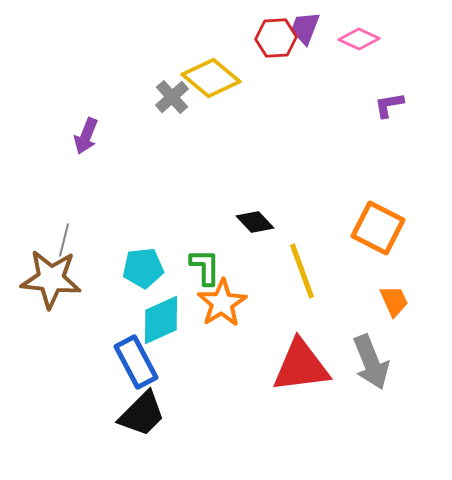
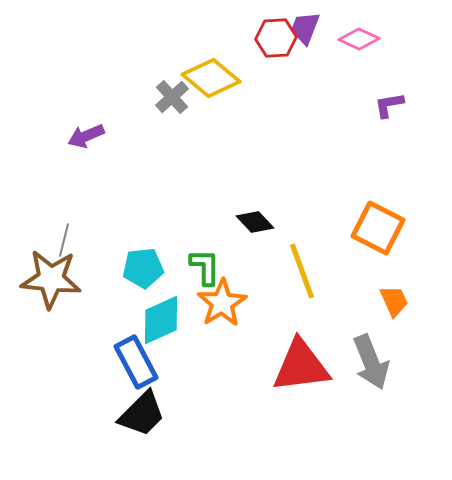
purple arrow: rotated 45 degrees clockwise
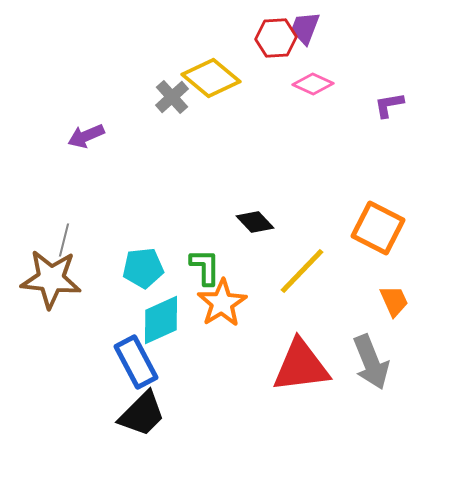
pink diamond: moved 46 px left, 45 px down
yellow line: rotated 64 degrees clockwise
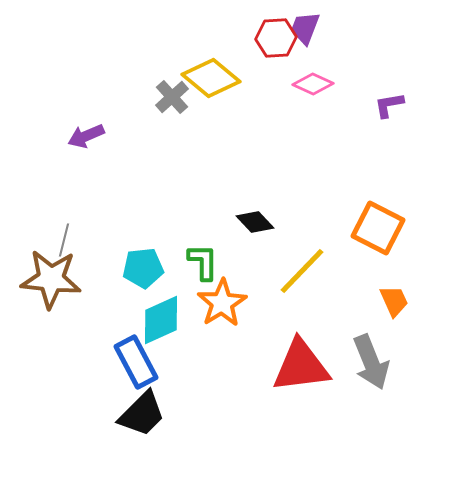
green L-shape: moved 2 px left, 5 px up
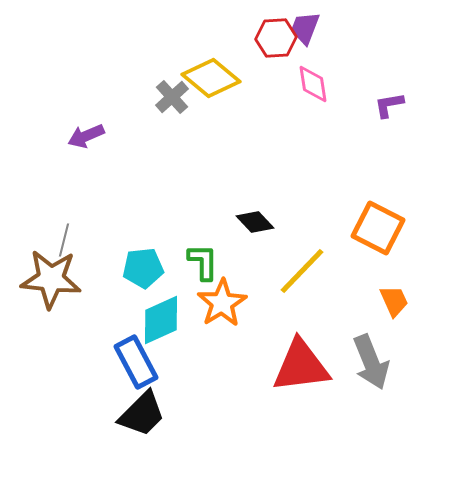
pink diamond: rotated 57 degrees clockwise
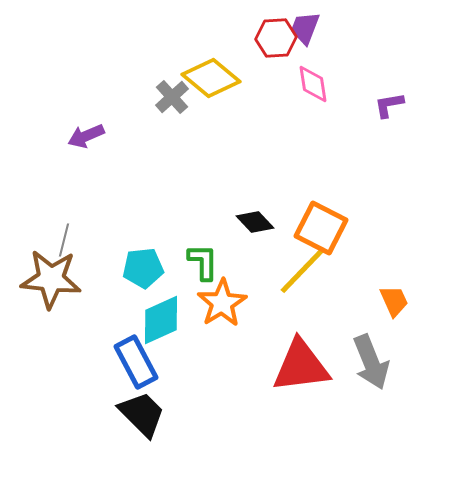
orange square: moved 57 px left
black trapezoid: rotated 90 degrees counterclockwise
